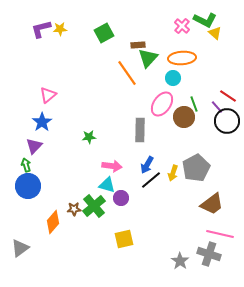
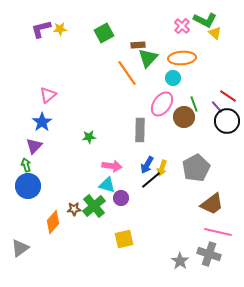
yellow arrow: moved 11 px left, 5 px up
pink line: moved 2 px left, 2 px up
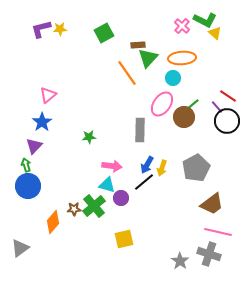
green line: moved 2 px left, 1 px down; rotated 70 degrees clockwise
black line: moved 7 px left, 2 px down
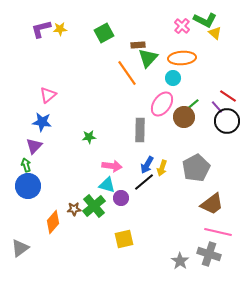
blue star: rotated 30 degrees counterclockwise
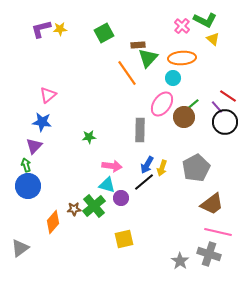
yellow triangle: moved 2 px left, 6 px down
black circle: moved 2 px left, 1 px down
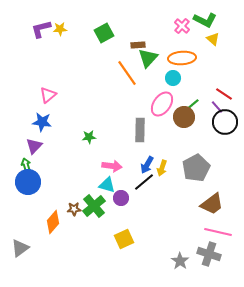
red line: moved 4 px left, 2 px up
blue circle: moved 4 px up
yellow square: rotated 12 degrees counterclockwise
